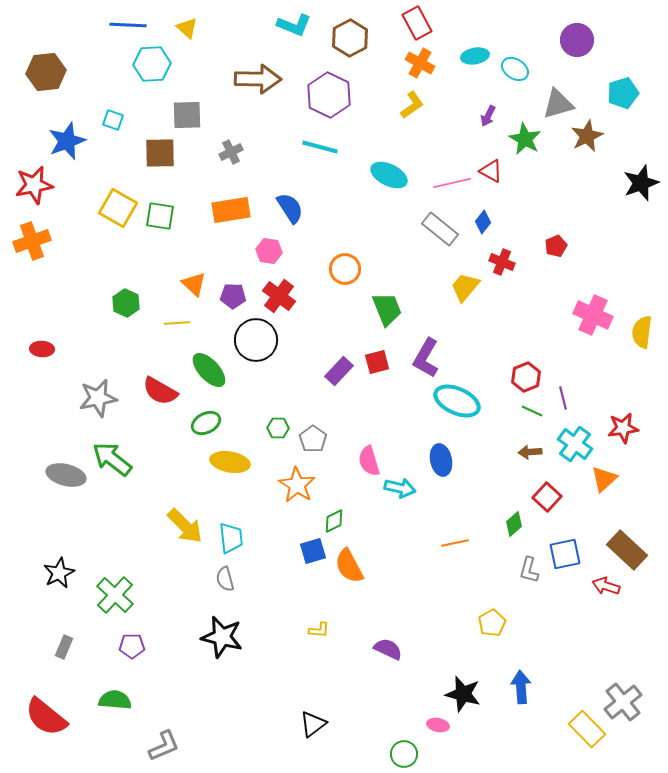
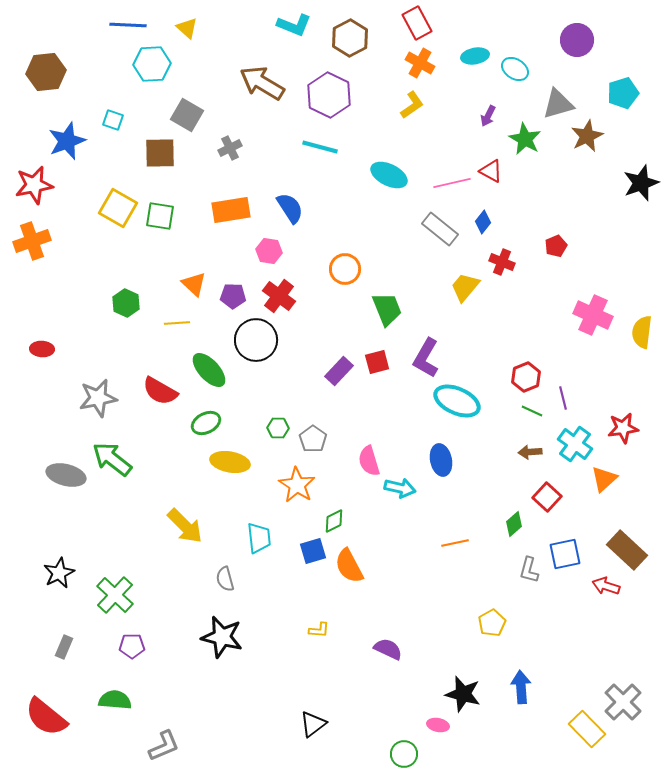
brown arrow at (258, 79): moved 4 px right, 4 px down; rotated 150 degrees counterclockwise
gray square at (187, 115): rotated 32 degrees clockwise
gray cross at (231, 152): moved 1 px left, 4 px up
cyan trapezoid at (231, 538): moved 28 px right
gray cross at (623, 702): rotated 6 degrees counterclockwise
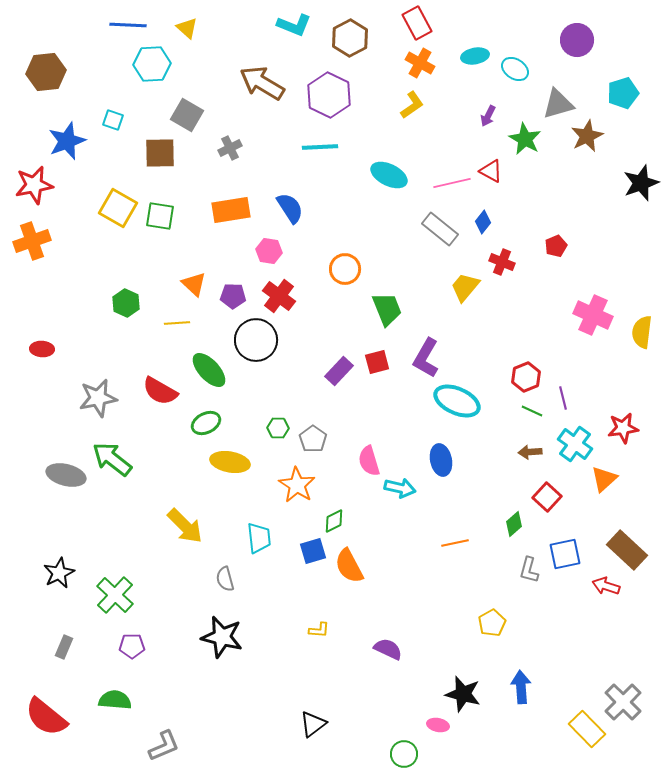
cyan line at (320, 147): rotated 18 degrees counterclockwise
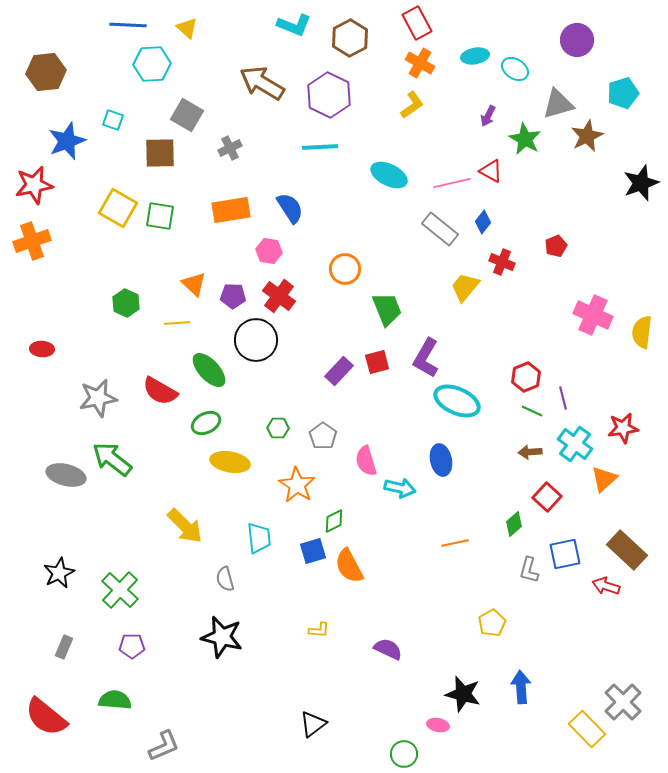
gray pentagon at (313, 439): moved 10 px right, 3 px up
pink semicircle at (369, 461): moved 3 px left
green cross at (115, 595): moved 5 px right, 5 px up
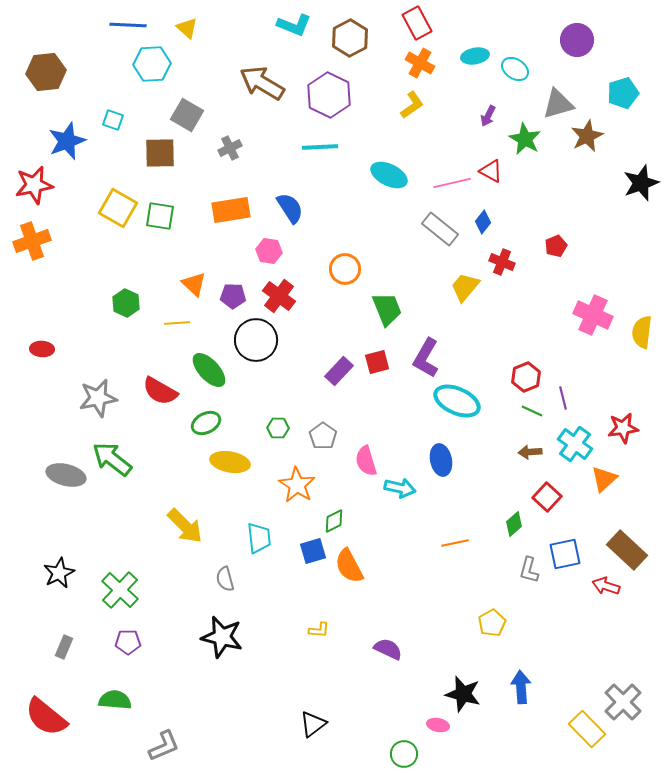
purple pentagon at (132, 646): moved 4 px left, 4 px up
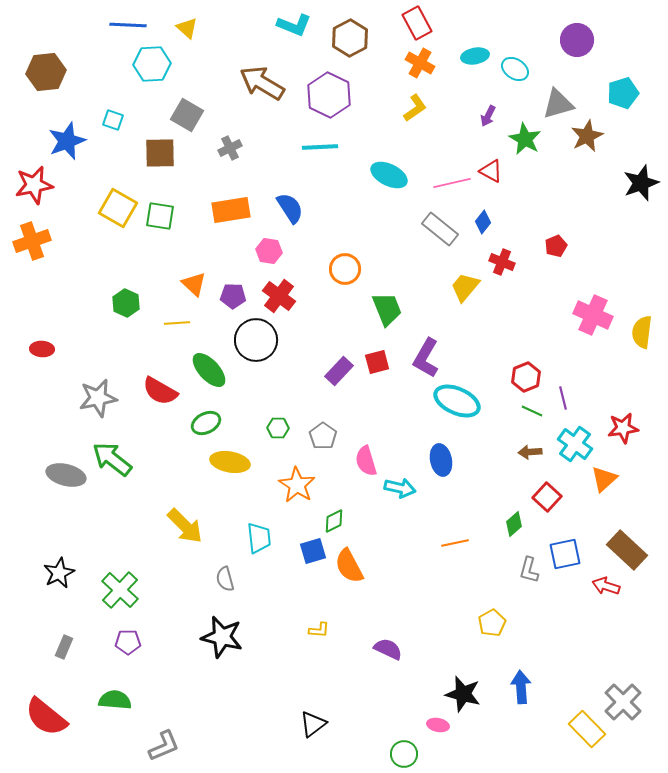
yellow L-shape at (412, 105): moved 3 px right, 3 px down
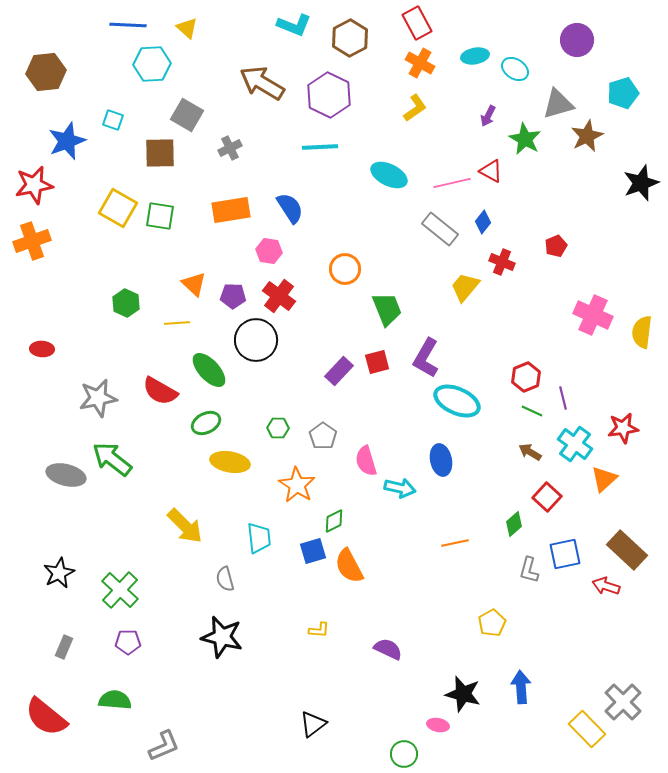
brown arrow at (530, 452): rotated 35 degrees clockwise
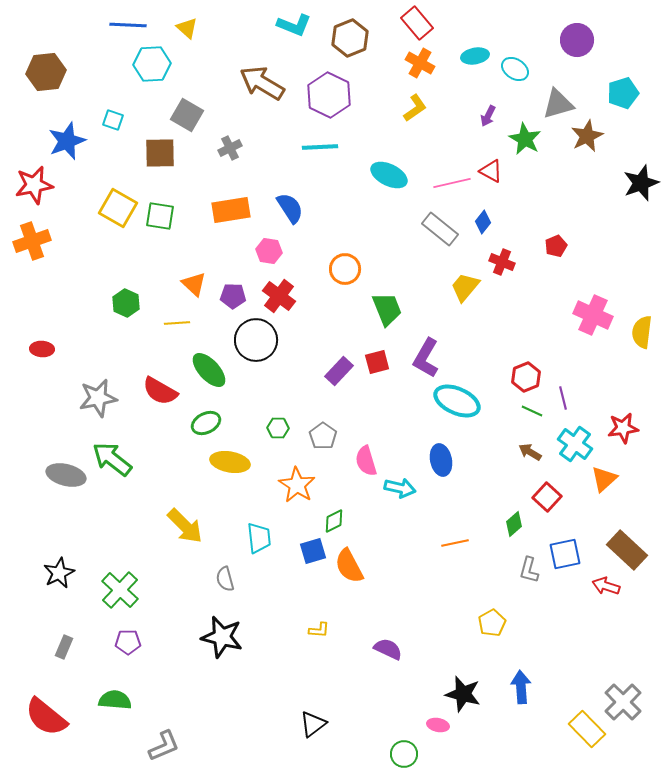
red rectangle at (417, 23): rotated 12 degrees counterclockwise
brown hexagon at (350, 38): rotated 6 degrees clockwise
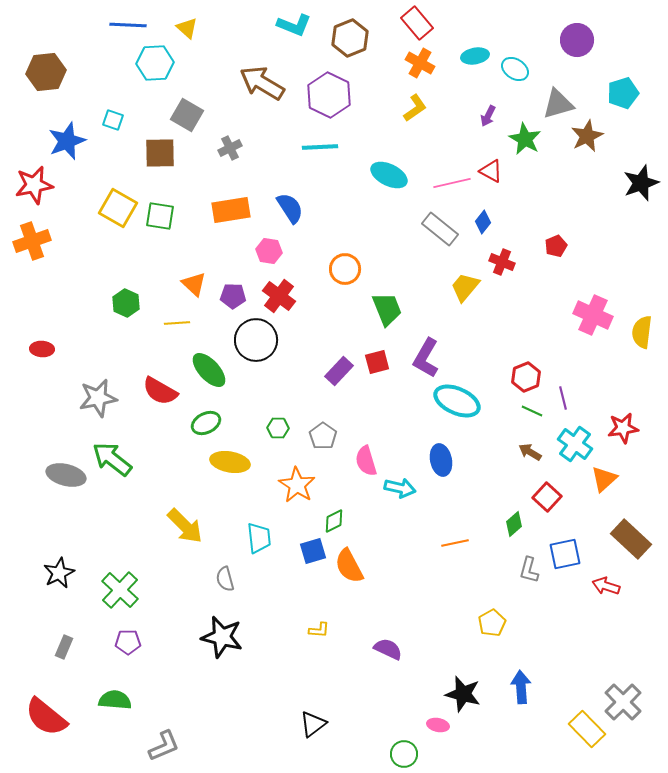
cyan hexagon at (152, 64): moved 3 px right, 1 px up
brown rectangle at (627, 550): moved 4 px right, 11 px up
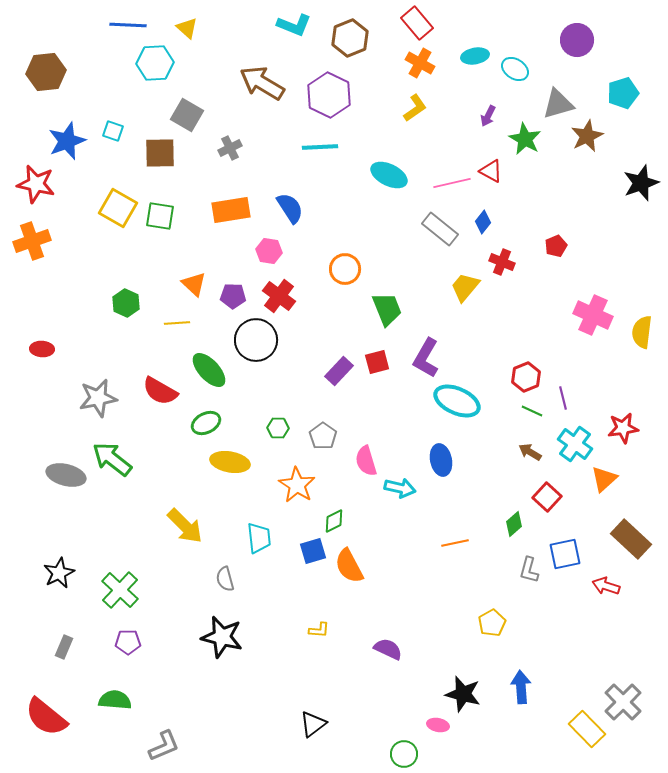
cyan square at (113, 120): moved 11 px down
red star at (34, 185): moved 2 px right, 1 px up; rotated 24 degrees clockwise
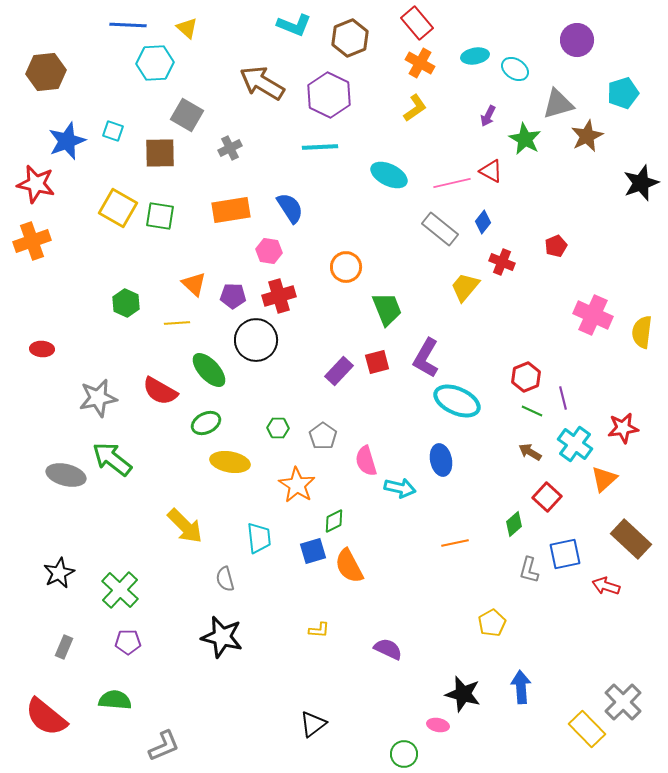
orange circle at (345, 269): moved 1 px right, 2 px up
red cross at (279, 296): rotated 36 degrees clockwise
